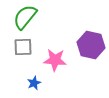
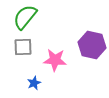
purple hexagon: moved 1 px right
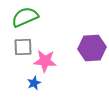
green semicircle: rotated 28 degrees clockwise
purple hexagon: moved 3 px down; rotated 16 degrees counterclockwise
pink star: moved 10 px left, 1 px down
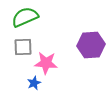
purple hexagon: moved 1 px left, 3 px up
pink star: moved 1 px right, 2 px down
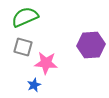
gray square: rotated 18 degrees clockwise
blue star: moved 2 px down
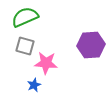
gray square: moved 2 px right, 1 px up
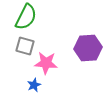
green semicircle: moved 1 px right; rotated 140 degrees clockwise
purple hexagon: moved 3 px left, 3 px down
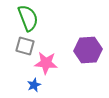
green semicircle: moved 2 px right, 1 px down; rotated 48 degrees counterclockwise
purple hexagon: moved 2 px down
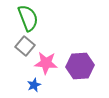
gray square: rotated 24 degrees clockwise
purple hexagon: moved 8 px left, 16 px down
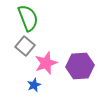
pink star: rotated 25 degrees counterclockwise
